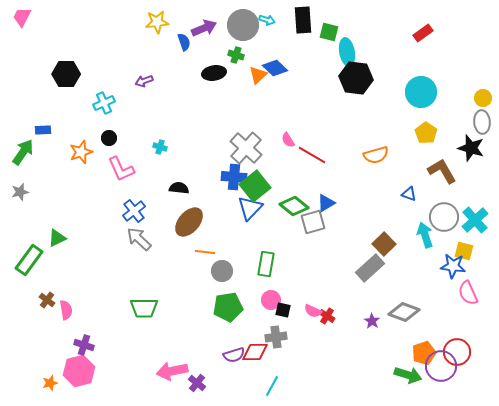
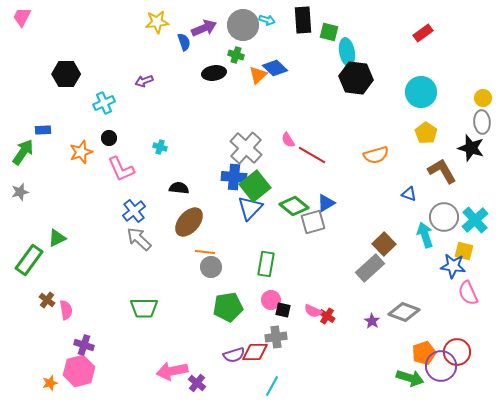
gray circle at (222, 271): moved 11 px left, 4 px up
green arrow at (408, 375): moved 2 px right, 3 px down
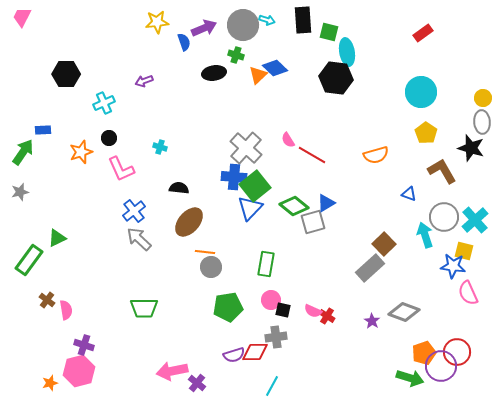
black hexagon at (356, 78): moved 20 px left
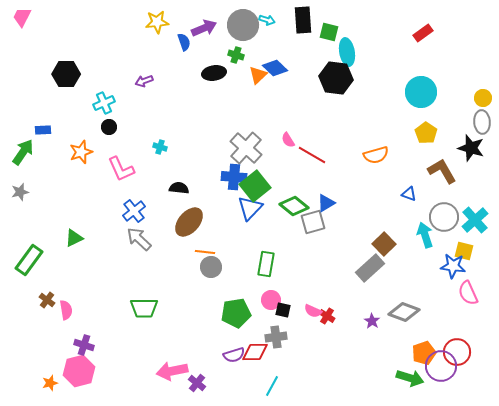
black circle at (109, 138): moved 11 px up
green triangle at (57, 238): moved 17 px right
green pentagon at (228, 307): moved 8 px right, 6 px down
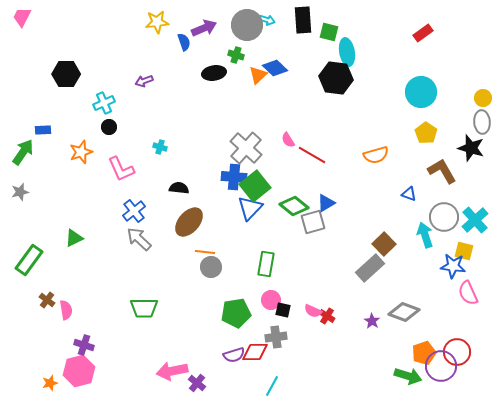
gray circle at (243, 25): moved 4 px right
green arrow at (410, 378): moved 2 px left, 2 px up
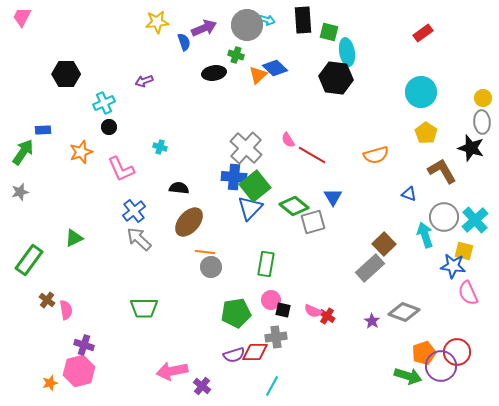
blue triangle at (326, 203): moved 7 px right, 6 px up; rotated 30 degrees counterclockwise
purple cross at (197, 383): moved 5 px right, 3 px down
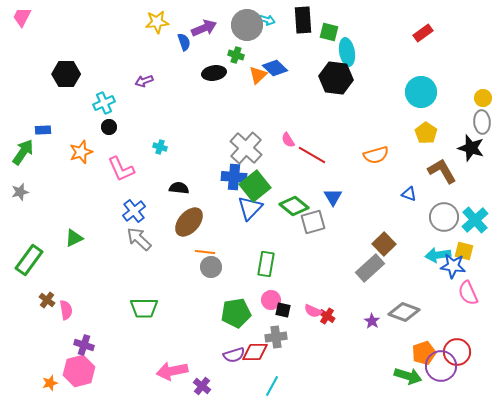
cyan arrow at (425, 235): moved 13 px right, 20 px down; rotated 80 degrees counterclockwise
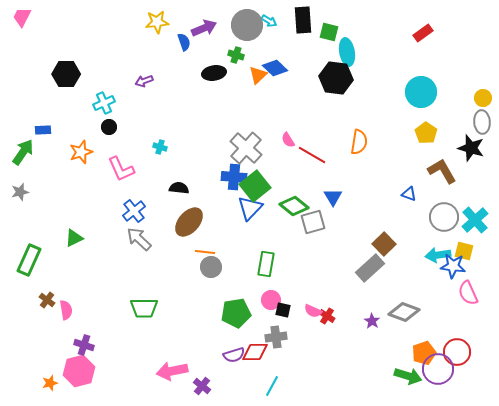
cyan arrow at (267, 20): moved 2 px right, 1 px down; rotated 14 degrees clockwise
orange semicircle at (376, 155): moved 17 px left, 13 px up; rotated 65 degrees counterclockwise
green rectangle at (29, 260): rotated 12 degrees counterclockwise
purple circle at (441, 366): moved 3 px left, 3 px down
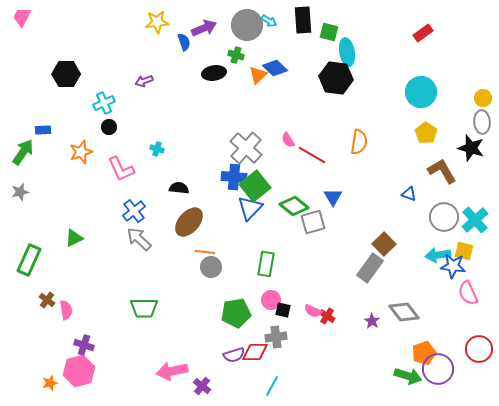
cyan cross at (160, 147): moved 3 px left, 2 px down
gray rectangle at (370, 268): rotated 12 degrees counterclockwise
gray diamond at (404, 312): rotated 32 degrees clockwise
red circle at (457, 352): moved 22 px right, 3 px up
